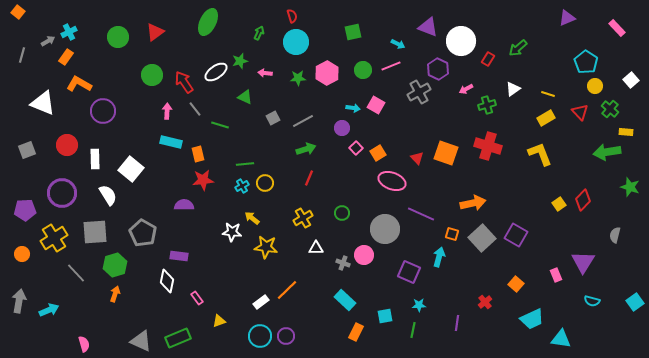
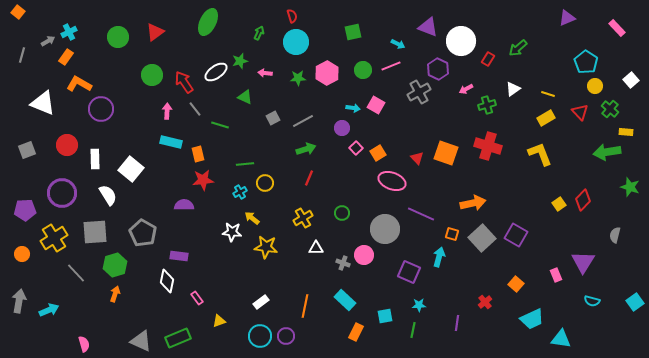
purple circle at (103, 111): moved 2 px left, 2 px up
cyan cross at (242, 186): moved 2 px left, 6 px down
orange line at (287, 290): moved 18 px right, 16 px down; rotated 35 degrees counterclockwise
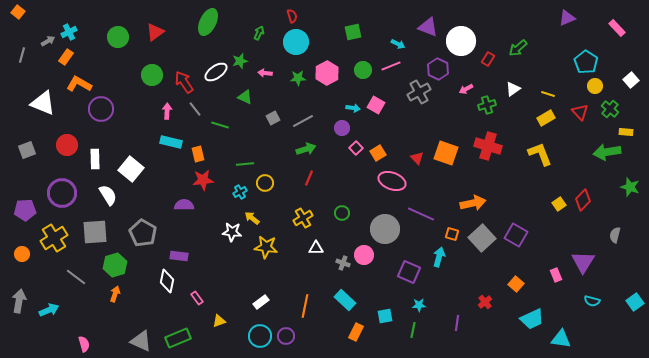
gray line at (76, 273): moved 4 px down; rotated 10 degrees counterclockwise
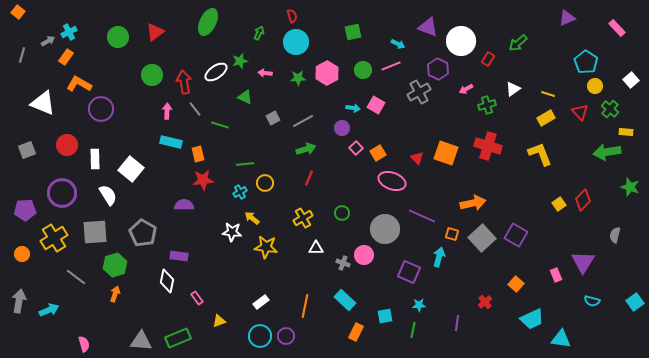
green arrow at (518, 48): moved 5 px up
red arrow at (184, 82): rotated 25 degrees clockwise
purple line at (421, 214): moved 1 px right, 2 px down
gray triangle at (141, 341): rotated 20 degrees counterclockwise
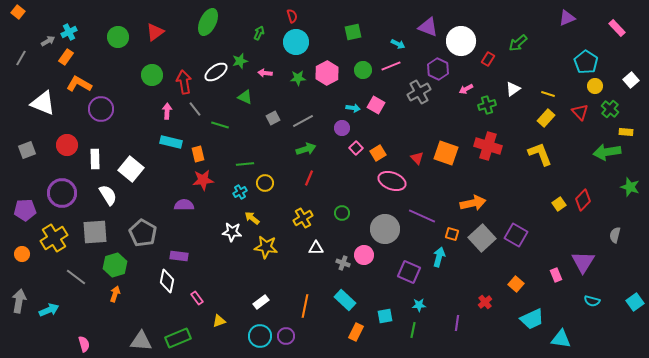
gray line at (22, 55): moved 1 px left, 3 px down; rotated 14 degrees clockwise
yellow rectangle at (546, 118): rotated 18 degrees counterclockwise
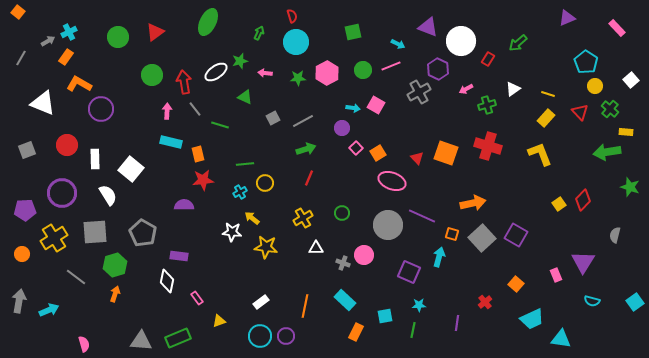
gray circle at (385, 229): moved 3 px right, 4 px up
